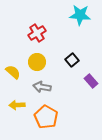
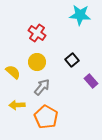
red cross: rotated 24 degrees counterclockwise
gray arrow: rotated 120 degrees clockwise
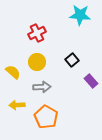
red cross: rotated 30 degrees clockwise
gray arrow: rotated 48 degrees clockwise
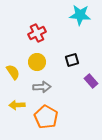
black square: rotated 24 degrees clockwise
yellow semicircle: rotated 14 degrees clockwise
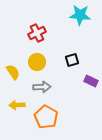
purple rectangle: rotated 24 degrees counterclockwise
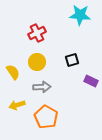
yellow arrow: rotated 14 degrees counterclockwise
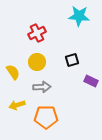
cyan star: moved 1 px left, 1 px down
orange pentagon: rotated 30 degrees counterclockwise
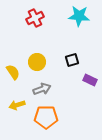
red cross: moved 2 px left, 15 px up
purple rectangle: moved 1 px left, 1 px up
gray arrow: moved 2 px down; rotated 18 degrees counterclockwise
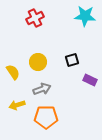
cyan star: moved 6 px right
yellow circle: moved 1 px right
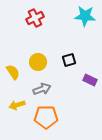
black square: moved 3 px left
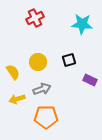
cyan star: moved 3 px left, 8 px down
yellow arrow: moved 6 px up
